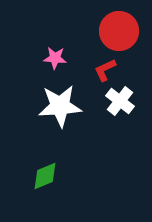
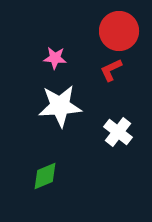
red L-shape: moved 6 px right
white cross: moved 2 px left, 31 px down
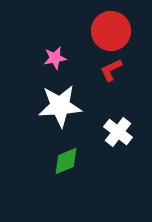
red circle: moved 8 px left
pink star: rotated 15 degrees counterclockwise
green diamond: moved 21 px right, 15 px up
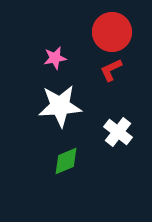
red circle: moved 1 px right, 1 px down
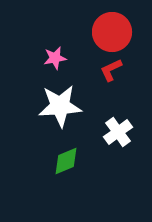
white cross: rotated 16 degrees clockwise
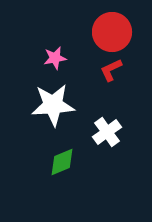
white star: moved 7 px left, 1 px up
white cross: moved 11 px left
green diamond: moved 4 px left, 1 px down
